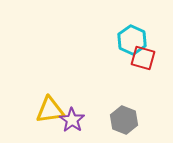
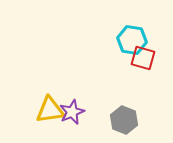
cyan hexagon: rotated 16 degrees counterclockwise
purple star: moved 8 px up; rotated 15 degrees clockwise
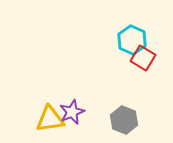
cyan hexagon: rotated 16 degrees clockwise
red square: rotated 15 degrees clockwise
yellow triangle: moved 9 px down
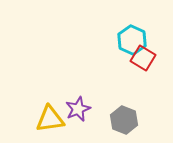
purple star: moved 6 px right, 3 px up
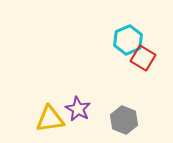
cyan hexagon: moved 4 px left; rotated 12 degrees clockwise
purple star: rotated 20 degrees counterclockwise
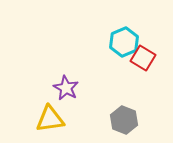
cyan hexagon: moved 4 px left, 2 px down
purple star: moved 12 px left, 21 px up
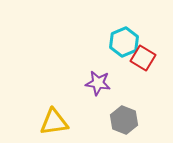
purple star: moved 32 px right, 5 px up; rotated 20 degrees counterclockwise
yellow triangle: moved 4 px right, 3 px down
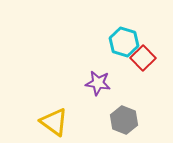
cyan hexagon: rotated 20 degrees counterclockwise
red square: rotated 15 degrees clockwise
yellow triangle: rotated 44 degrees clockwise
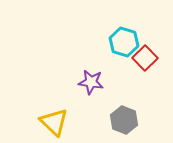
red square: moved 2 px right
purple star: moved 7 px left, 1 px up
yellow triangle: rotated 8 degrees clockwise
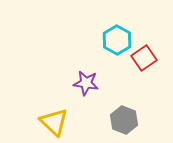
cyan hexagon: moved 7 px left, 2 px up; rotated 12 degrees clockwise
red square: moved 1 px left; rotated 10 degrees clockwise
purple star: moved 5 px left, 1 px down
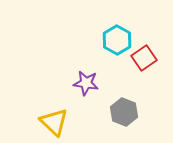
gray hexagon: moved 8 px up
